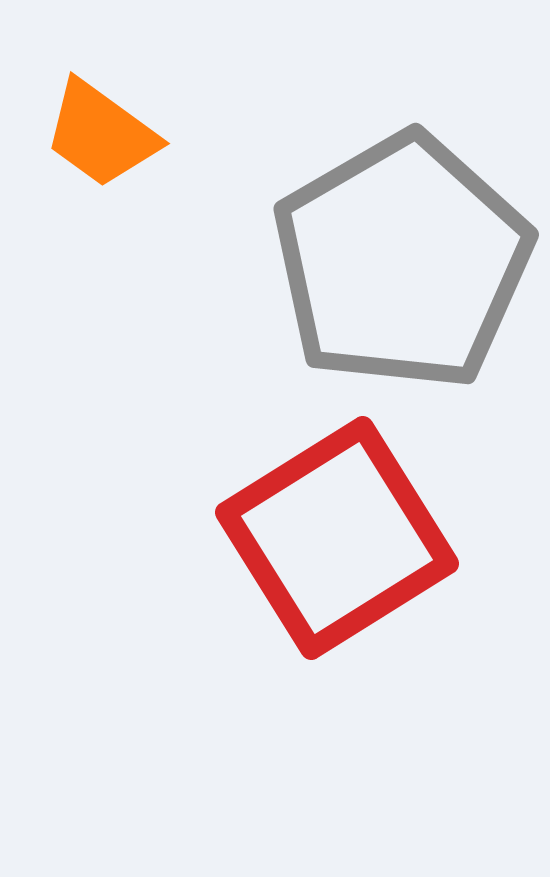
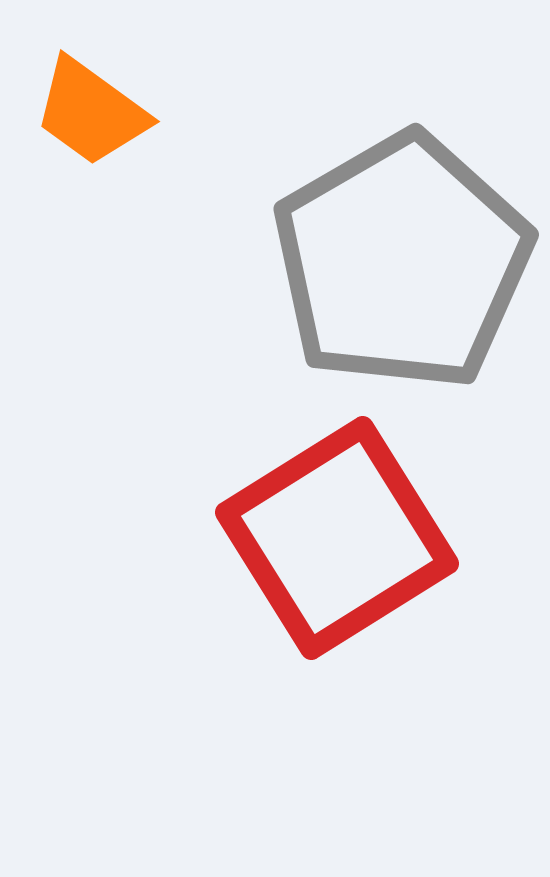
orange trapezoid: moved 10 px left, 22 px up
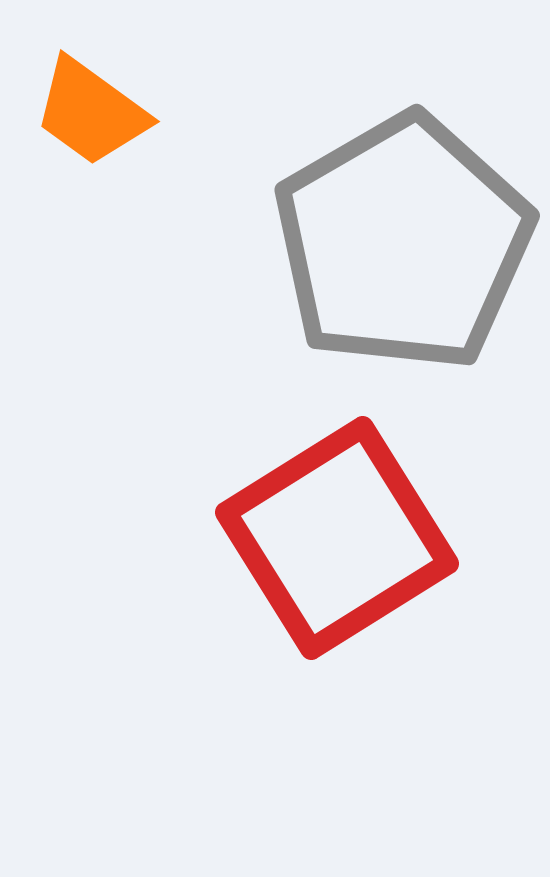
gray pentagon: moved 1 px right, 19 px up
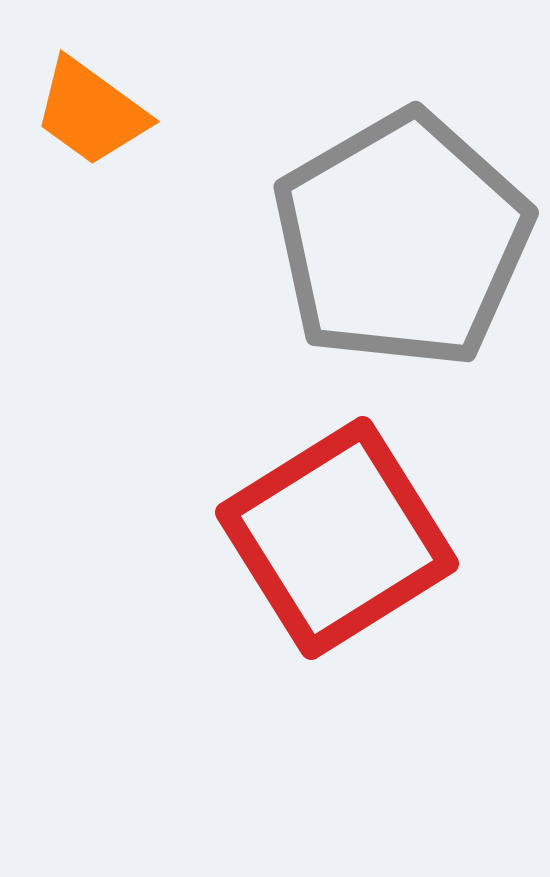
gray pentagon: moved 1 px left, 3 px up
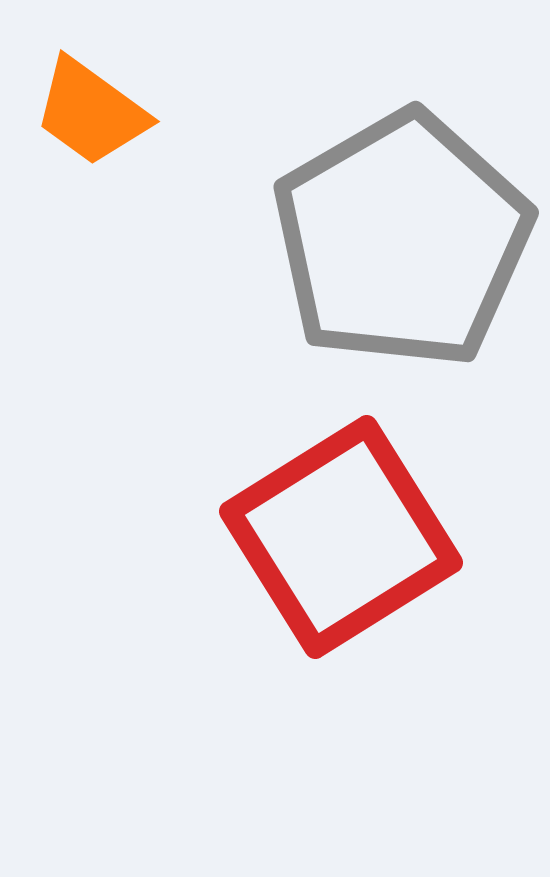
red square: moved 4 px right, 1 px up
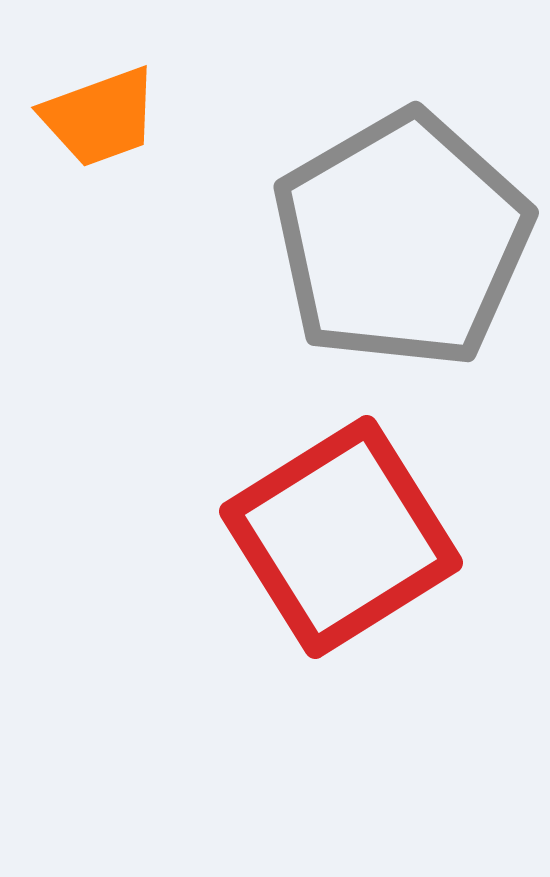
orange trapezoid: moved 9 px right, 5 px down; rotated 56 degrees counterclockwise
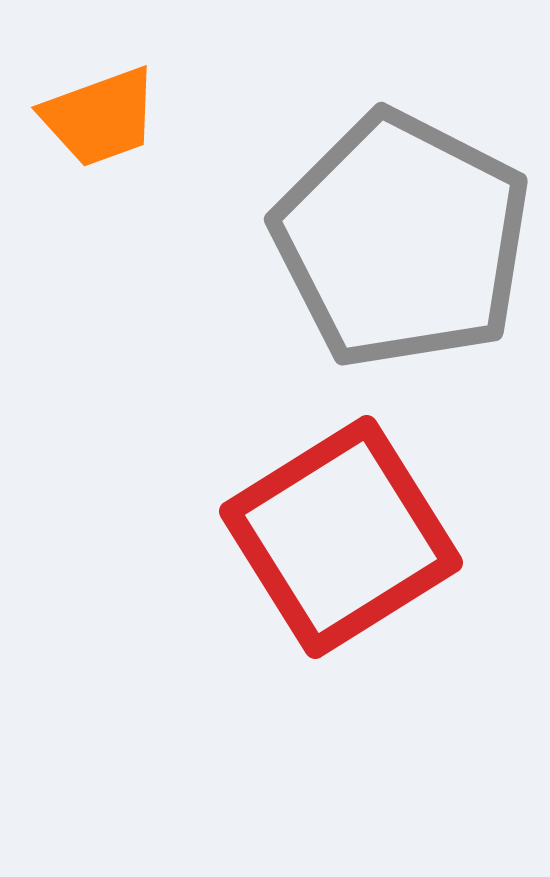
gray pentagon: rotated 15 degrees counterclockwise
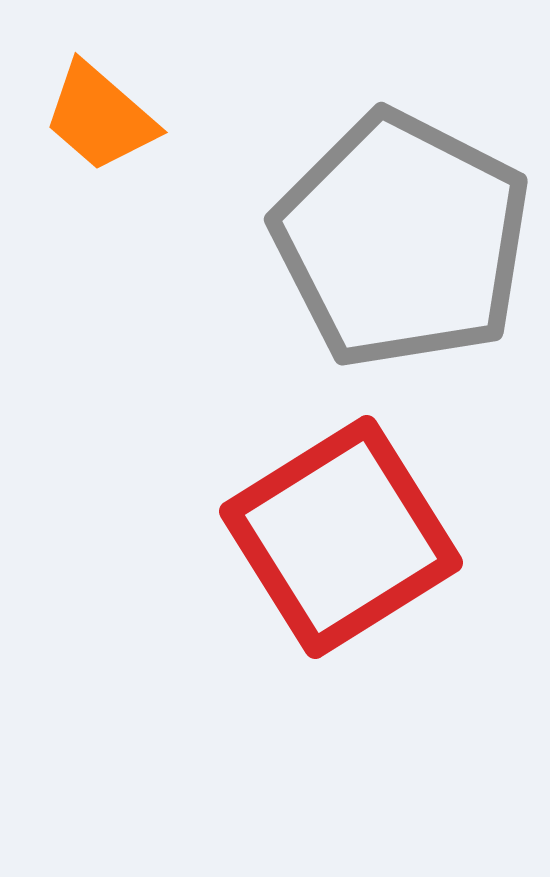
orange trapezoid: rotated 61 degrees clockwise
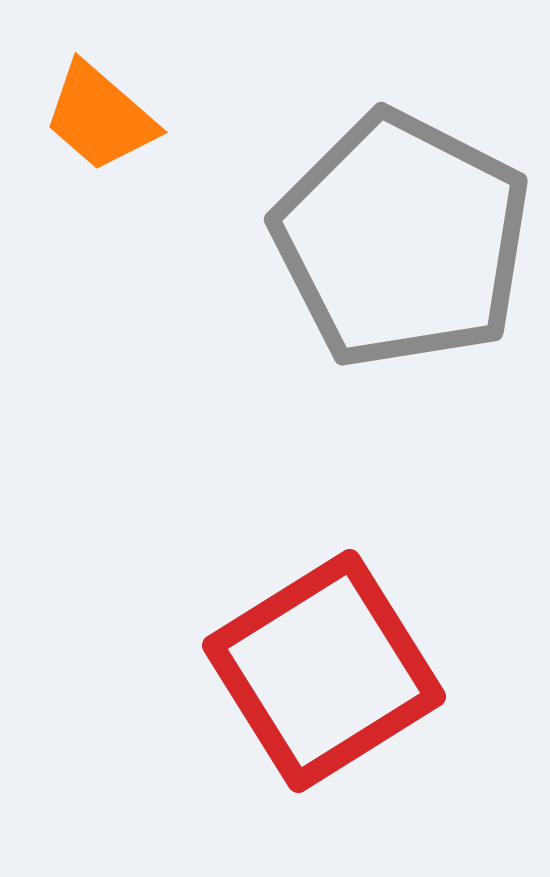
red square: moved 17 px left, 134 px down
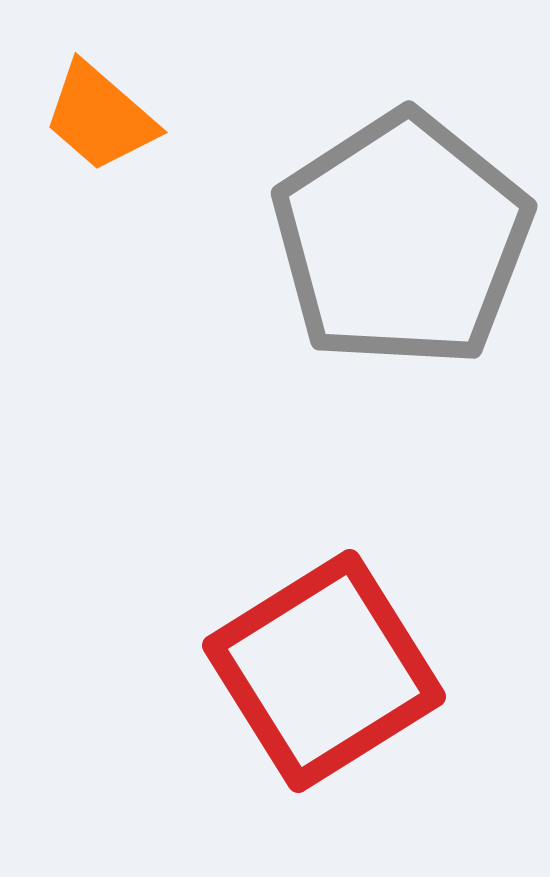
gray pentagon: rotated 12 degrees clockwise
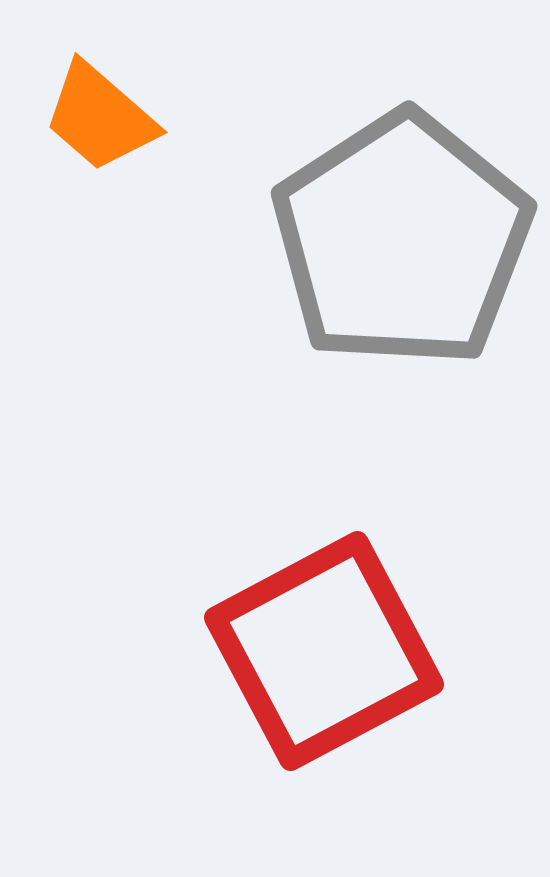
red square: moved 20 px up; rotated 4 degrees clockwise
